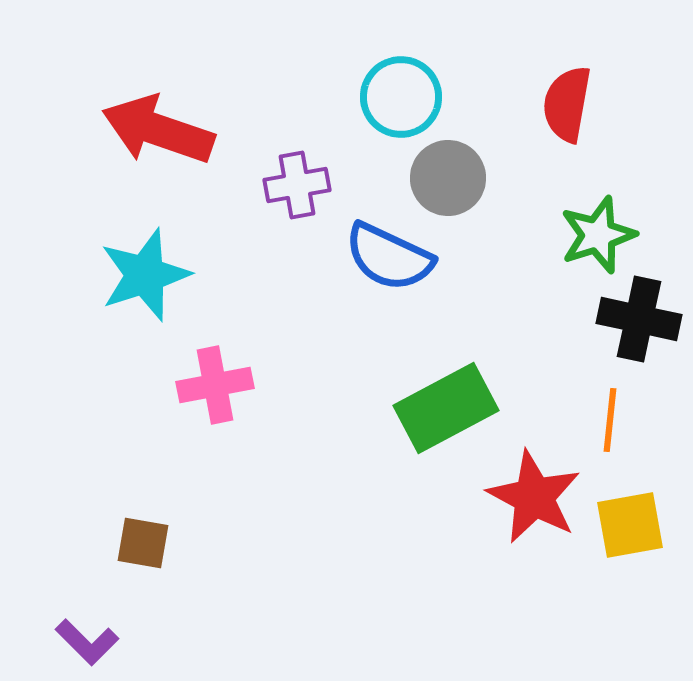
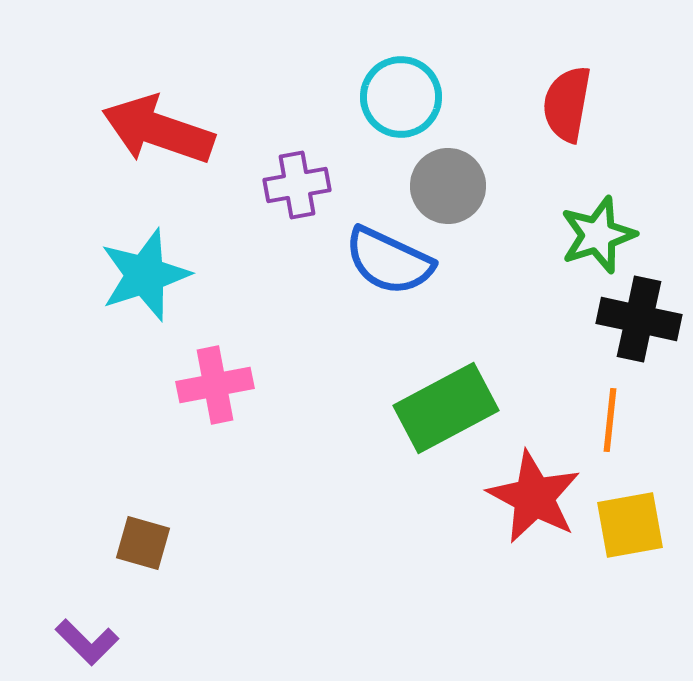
gray circle: moved 8 px down
blue semicircle: moved 4 px down
brown square: rotated 6 degrees clockwise
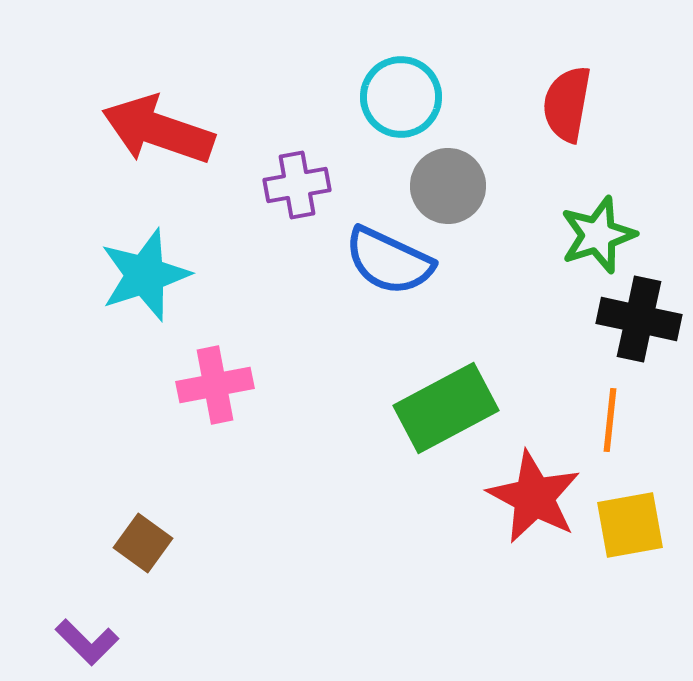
brown square: rotated 20 degrees clockwise
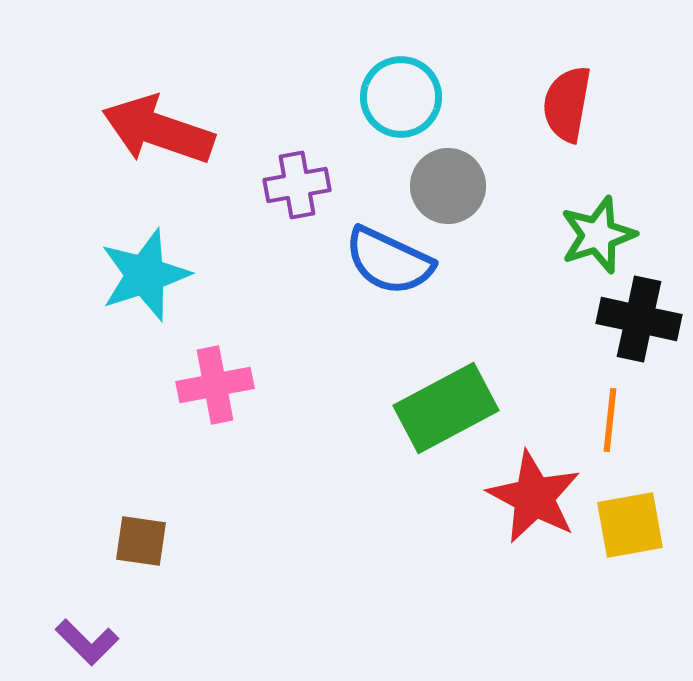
brown square: moved 2 px left, 2 px up; rotated 28 degrees counterclockwise
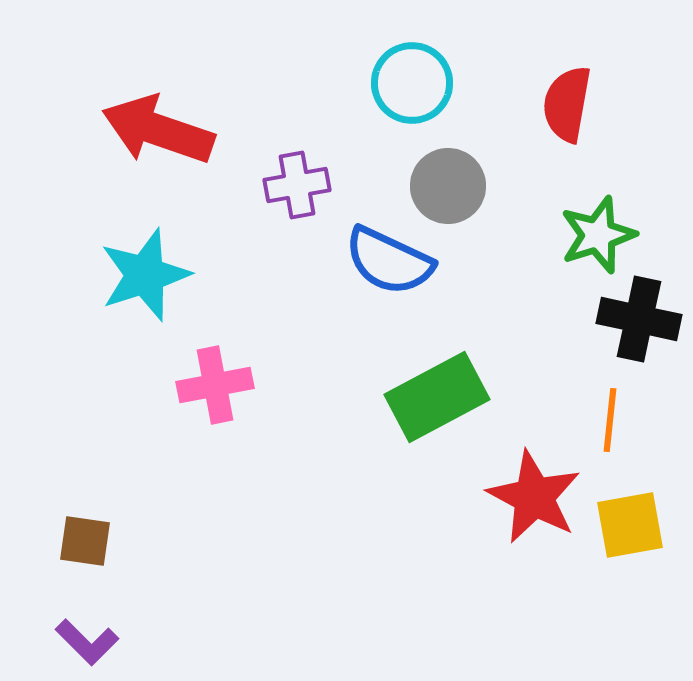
cyan circle: moved 11 px right, 14 px up
green rectangle: moved 9 px left, 11 px up
brown square: moved 56 px left
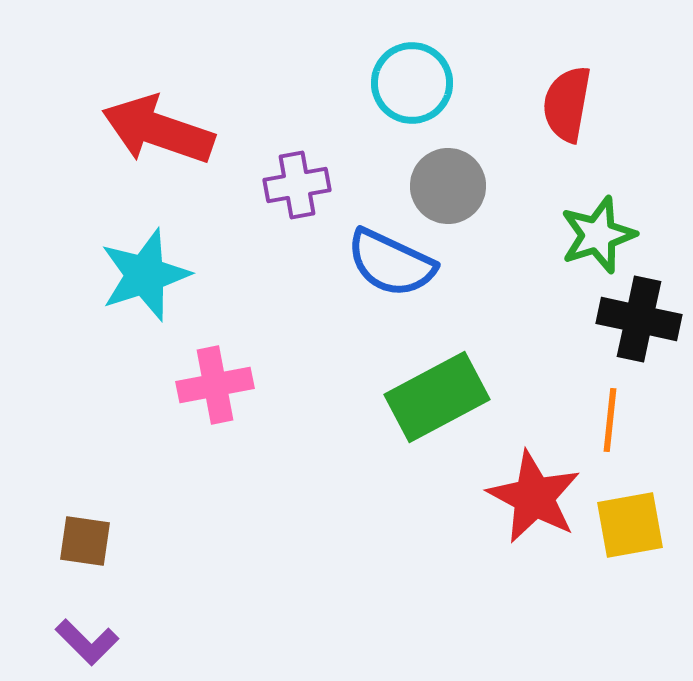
blue semicircle: moved 2 px right, 2 px down
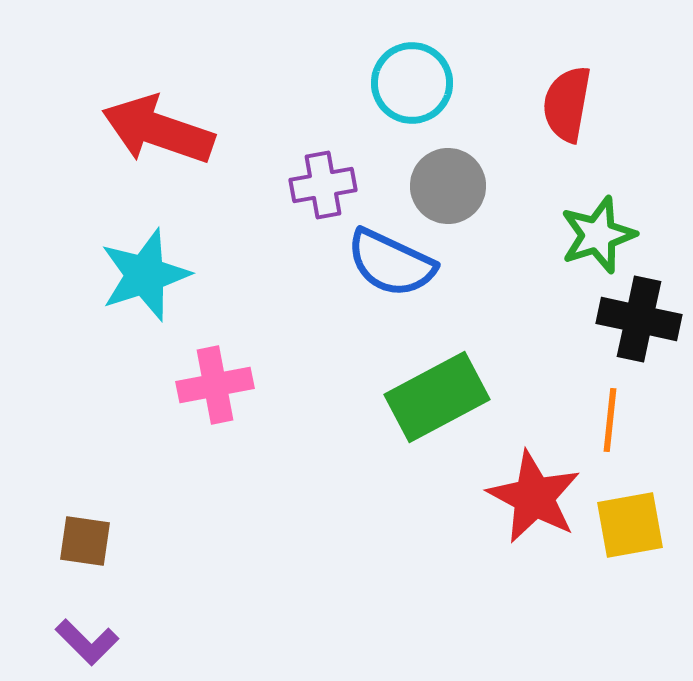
purple cross: moved 26 px right
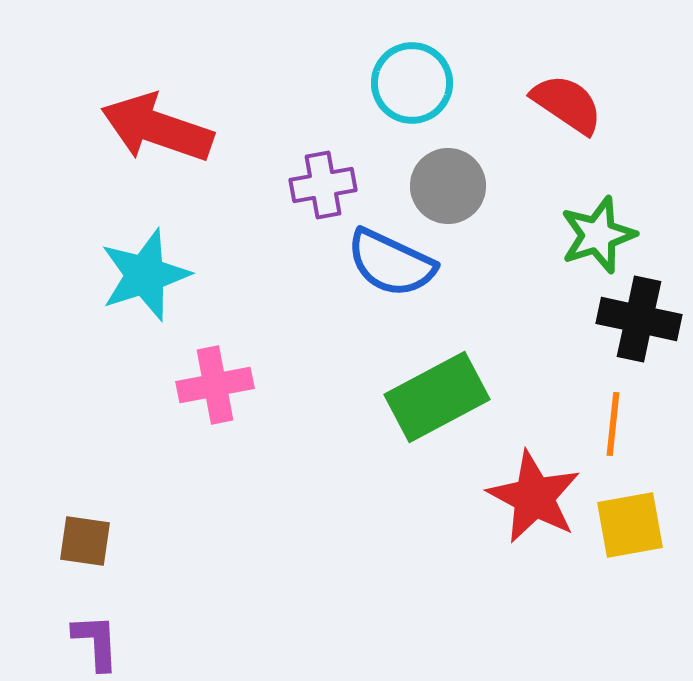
red semicircle: rotated 114 degrees clockwise
red arrow: moved 1 px left, 2 px up
orange line: moved 3 px right, 4 px down
purple L-shape: moved 9 px right; rotated 138 degrees counterclockwise
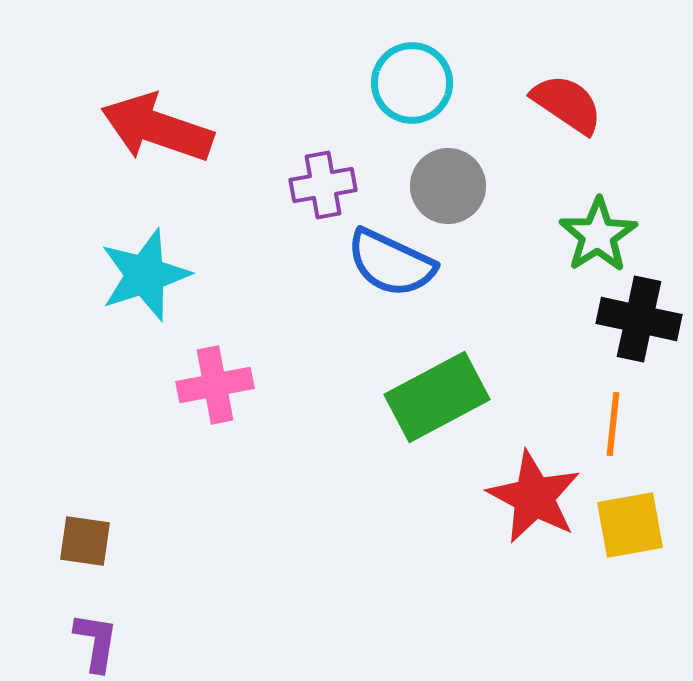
green star: rotated 14 degrees counterclockwise
purple L-shape: rotated 12 degrees clockwise
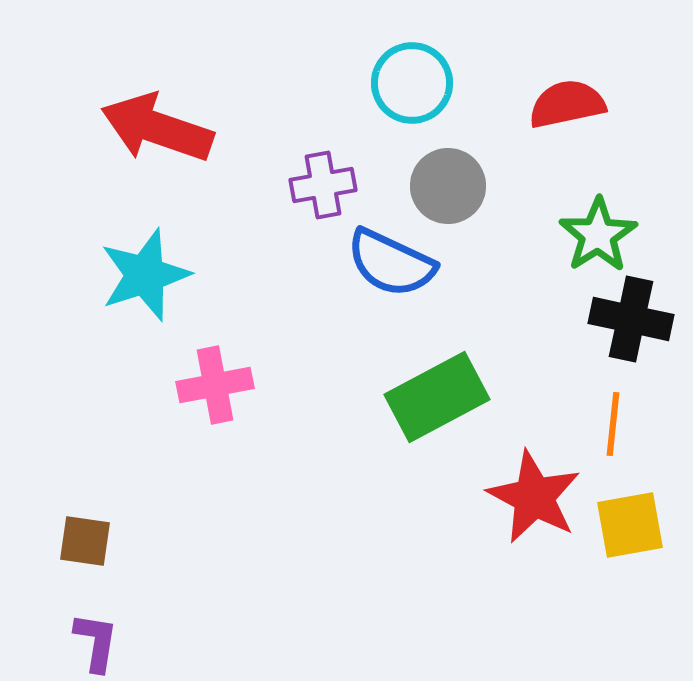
red semicircle: rotated 46 degrees counterclockwise
black cross: moved 8 px left
